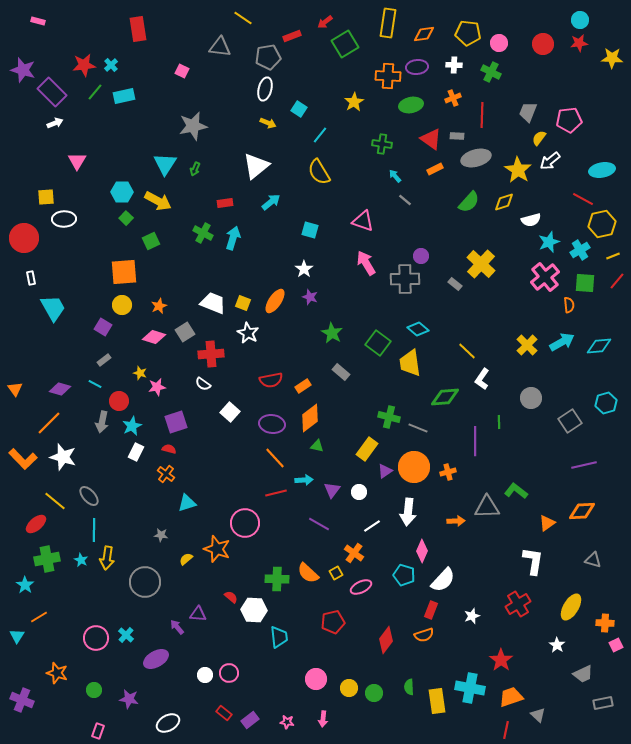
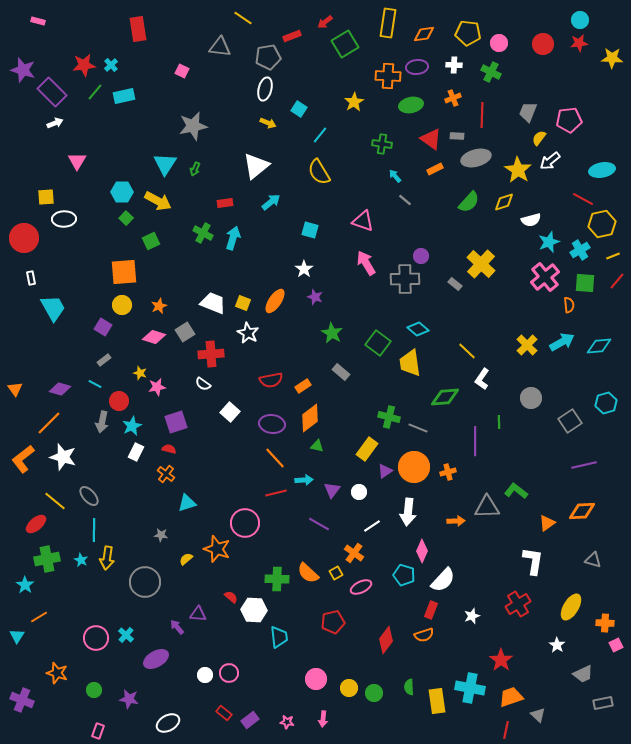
purple star at (310, 297): moved 5 px right
orange L-shape at (23, 459): rotated 96 degrees clockwise
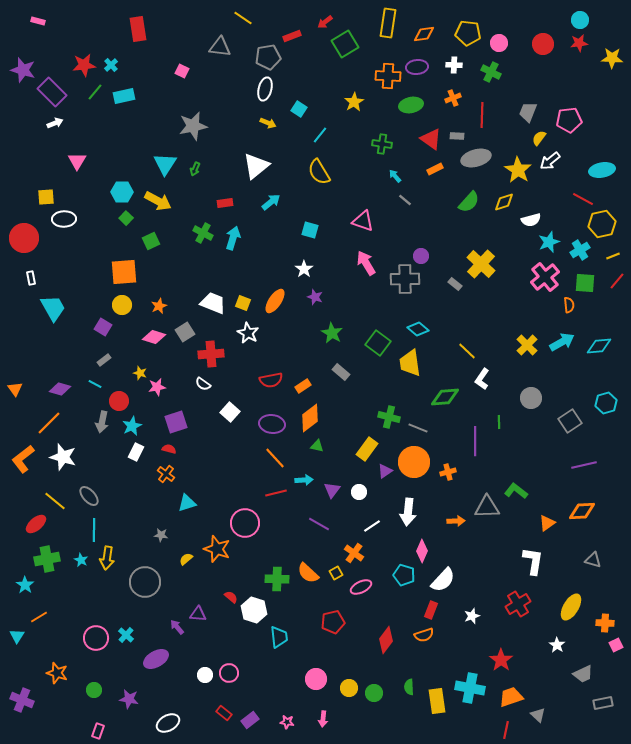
orange circle at (414, 467): moved 5 px up
white hexagon at (254, 610): rotated 15 degrees clockwise
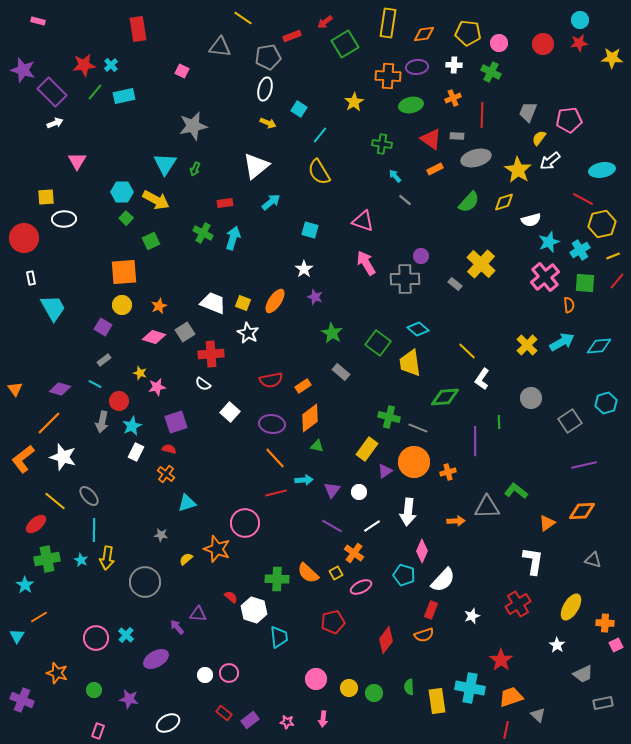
yellow arrow at (158, 201): moved 2 px left, 1 px up
purple line at (319, 524): moved 13 px right, 2 px down
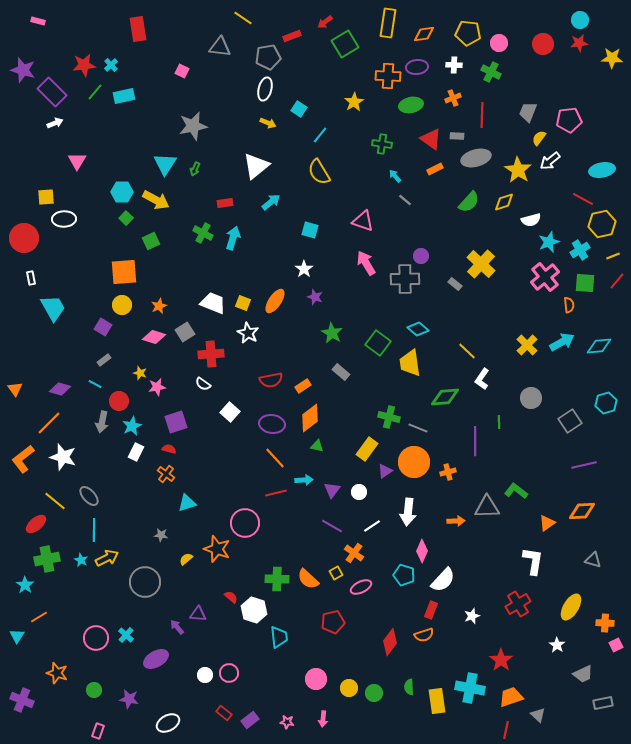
yellow arrow at (107, 558): rotated 125 degrees counterclockwise
orange semicircle at (308, 573): moved 6 px down
red diamond at (386, 640): moved 4 px right, 2 px down
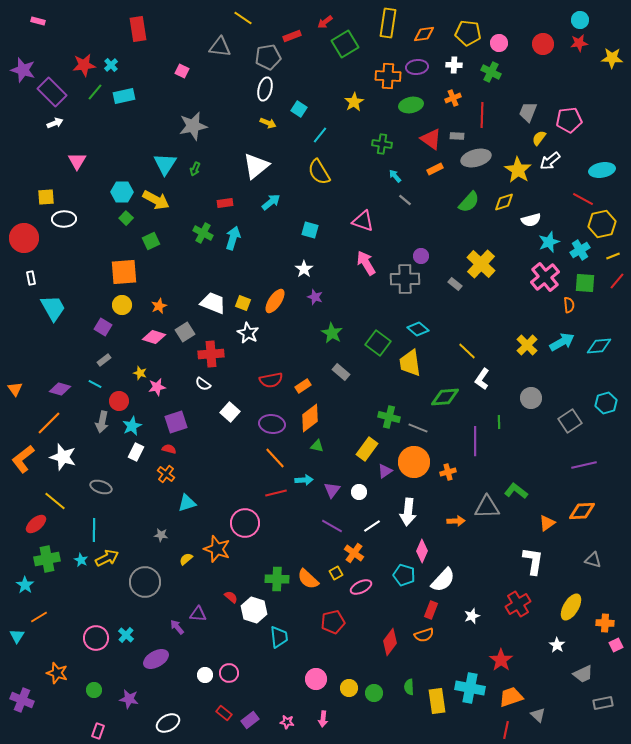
gray ellipse at (89, 496): moved 12 px right, 9 px up; rotated 30 degrees counterclockwise
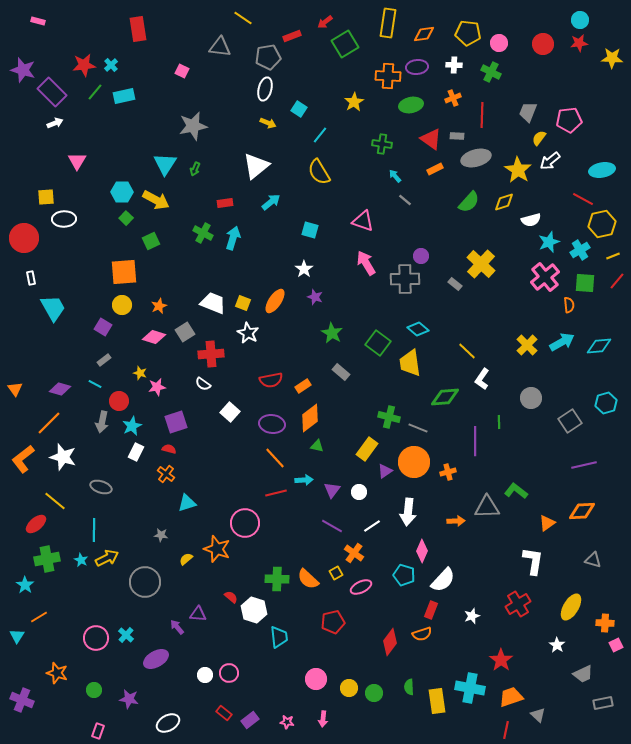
orange semicircle at (424, 635): moved 2 px left, 1 px up
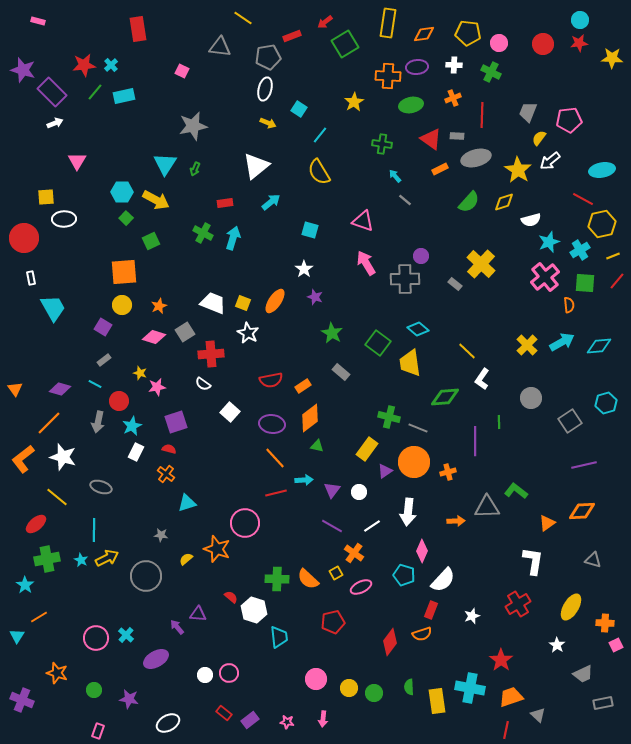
orange rectangle at (435, 169): moved 5 px right
gray arrow at (102, 422): moved 4 px left
yellow line at (55, 501): moved 2 px right, 4 px up
gray circle at (145, 582): moved 1 px right, 6 px up
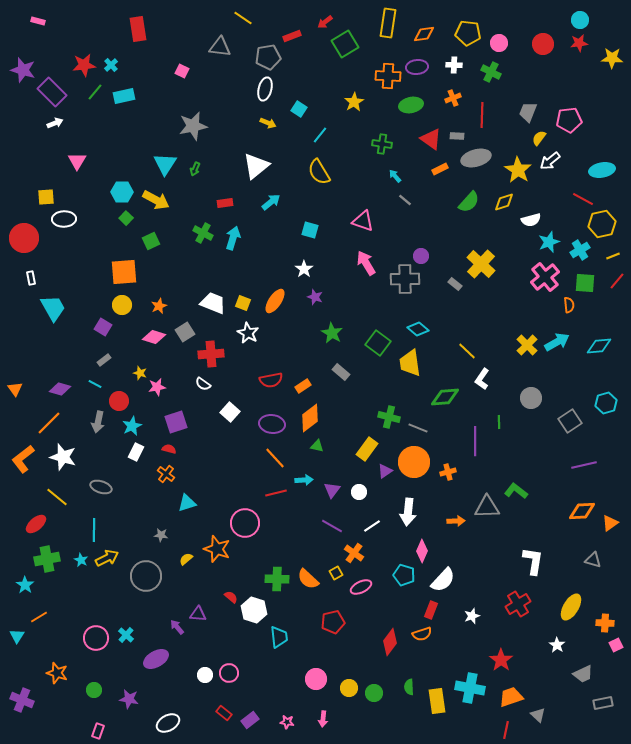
cyan arrow at (562, 342): moved 5 px left
orange triangle at (547, 523): moved 63 px right
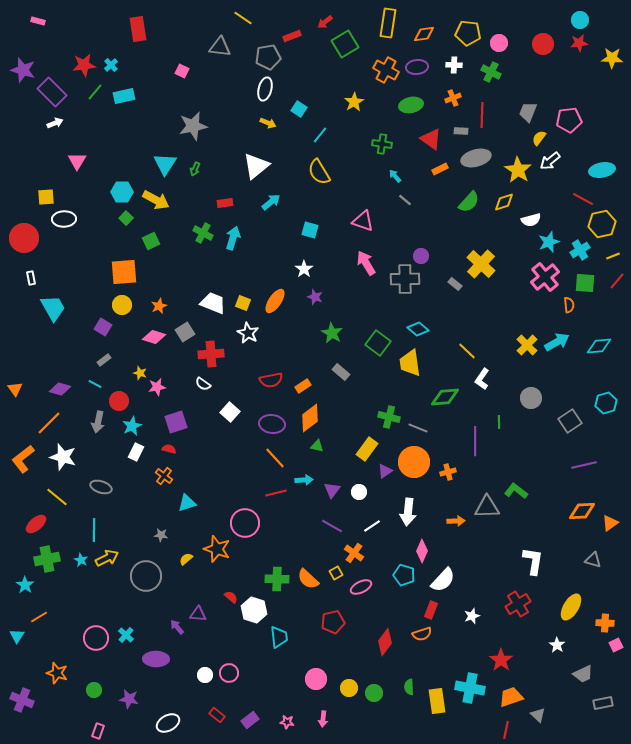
orange cross at (388, 76): moved 2 px left, 6 px up; rotated 25 degrees clockwise
gray rectangle at (457, 136): moved 4 px right, 5 px up
orange cross at (166, 474): moved 2 px left, 2 px down
red diamond at (390, 642): moved 5 px left
purple ellipse at (156, 659): rotated 30 degrees clockwise
red rectangle at (224, 713): moved 7 px left, 2 px down
